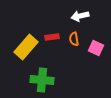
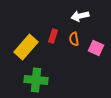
red rectangle: moved 1 px right, 1 px up; rotated 64 degrees counterclockwise
green cross: moved 6 px left
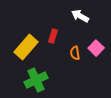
white arrow: rotated 42 degrees clockwise
orange semicircle: moved 1 px right, 14 px down
pink square: rotated 21 degrees clockwise
green cross: rotated 30 degrees counterclockwise
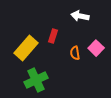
white arrow: rotated 18 degrees counterclockwise
yellow rectangle: moved 1 px down
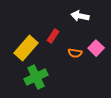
red rectangle: rotated 16 degrees clockwise
orange semicircle: rotated 72 degrees counterclockwise
green cross: moved 3 px up
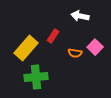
pink square: moved 1 px left, 1 px up
green cross: rotated 20 degrees clockwise
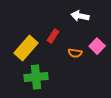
pink square: moved 2 px right, 1 px up
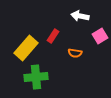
pink square: moved 3 px right, 10 px up; rotated 14 degrees clockwise
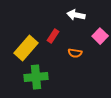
white arrow: moved 4 px left, 1 px up
pink square: rotated 14 degrees counterclockwise
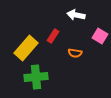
pink square: rotated 14 degrees counterclockwise
